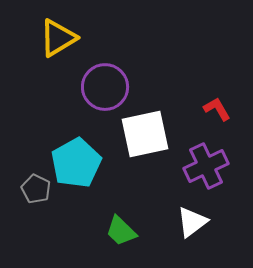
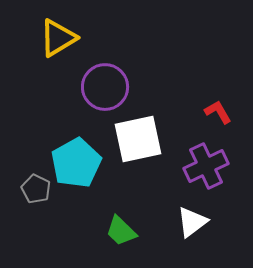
red L-shape: moved 1 px right, 3 px down
white square: moved 7 px left, 5 px down
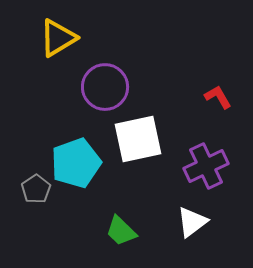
red L-shape: moved 15 px up
cyan pentagon: rotated 9 degrees clockwise
gray pentagon: rotated 12 degrees clockwise
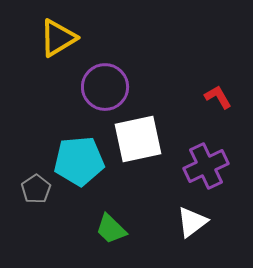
cyan pentagon: moved 3 px right, 2 px up; rotated 15 degrees clockwise
green trapezoid: moved 10 px left, 2 px up
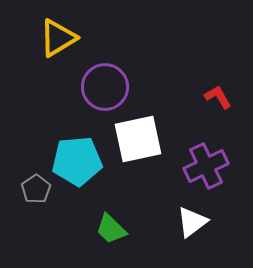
cyan pentagon: moved 2 px left
